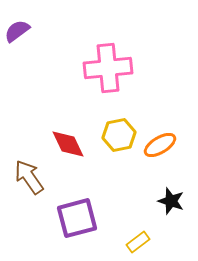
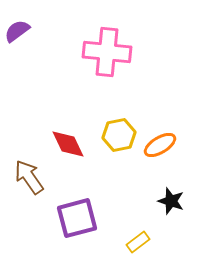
pink cross: moved 1 px left, 16 px up; rotated 12 degrees clockwise
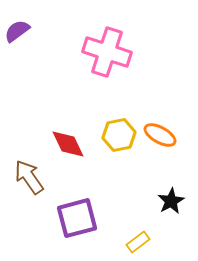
pink cross: rotated 12 degrees clockwise
orange ellipse: moved 10 px up; rotated 60 degrees clockwise
black star: rotated 24 degrees clockwise
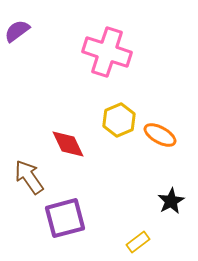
yellow hexagon: moved 15 px up; rotated 12 degrees counterclockwise
purple square: moved 12 px left
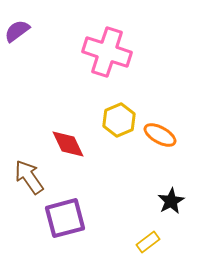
yellow rectangle: moved 10 px right
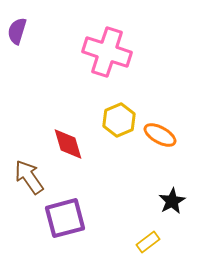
purple semicircle: rotated 36 degrees counterclockwise
red diamond: rotated 9 degrees clockwise
black star: moved 1 px right
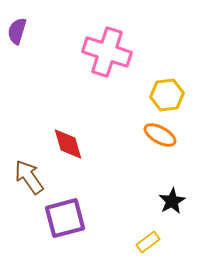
yellow hexagon: moved 48 px right, 25 px up; rotated 16 degrees clockwise
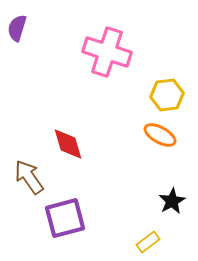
purple semicircle: moved 3 px up
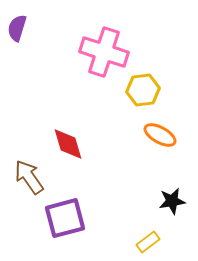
pink cross: moved 3 px left
yellow hexagon: moved 24 px left, 5 px up
black star: rotated 20 degrees clockwise
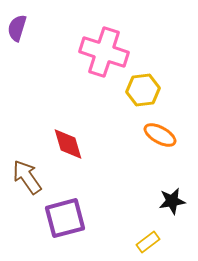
brown arrow: moved 2 px left
